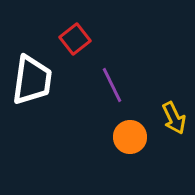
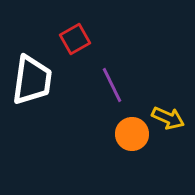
red square: rotated 8 degrees clockwise
yellow arrow: moved 6 px left; rotated 40 degrees counterclockwise
orange circle: moved 2 px right, 3 px up
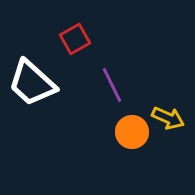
white trapezoid: moved 3 px down; rotated 124 degrees clockwise
orange circle: moved 2 px up
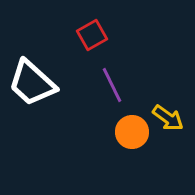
red square: moved 17 px right, 4 px up
yellow arrow: rotated 12 degrees clockwise
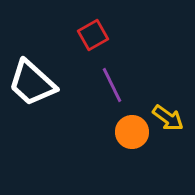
red square: moved 1 px right
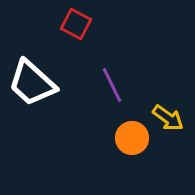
red square: moved 17 px left, 11 px up; rotated 32 degrees counterclockwise
orange circle: moved 6 px down
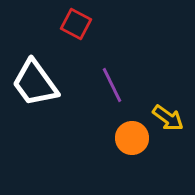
white trapezoid: moved 3 px right; rotated 12 degrees clockwise
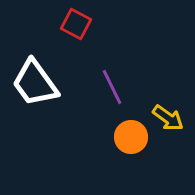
purple line: moved 2 px down
orange circle: moved 1 px left, 1 px up
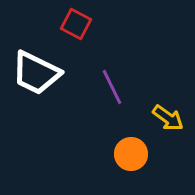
white trapezoid: moved 1 px right, 10 px up; rotated 28 degrees counterclockwise
orange circle: moved 17 px down
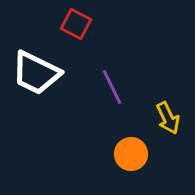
yellow arrow: rotated 28 degrees clockwise
